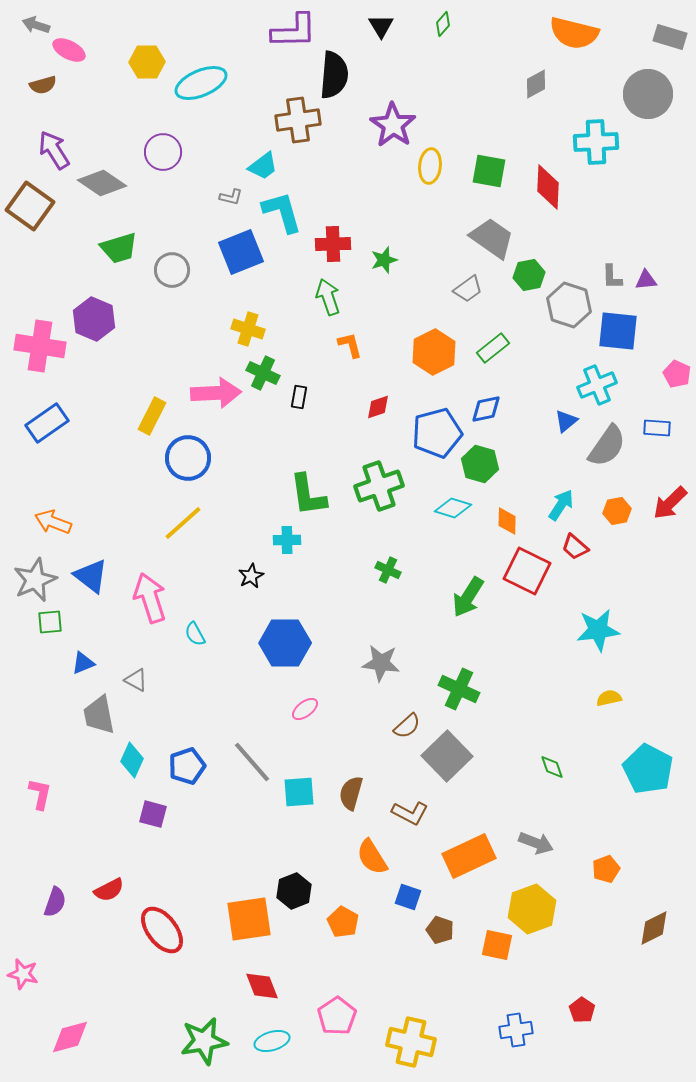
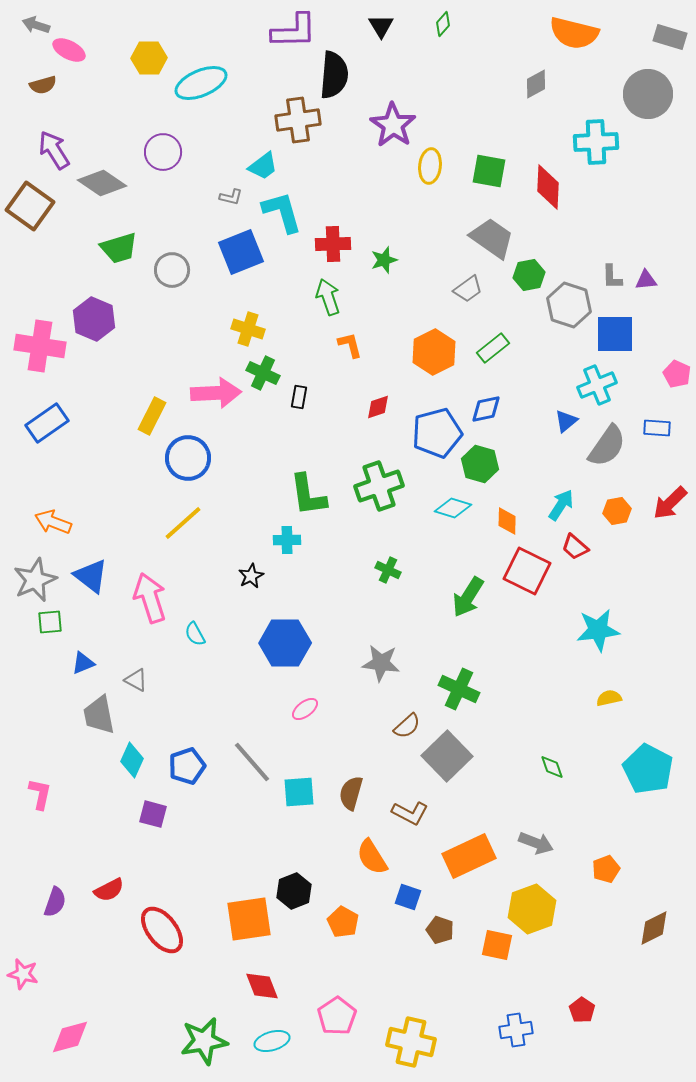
yellow hexagon at (147, 62): moved 2 px right, 4 px up
blue square at (618, 331): moved 3 px left, 3 px down; rotated 6 degrees counterclockwise
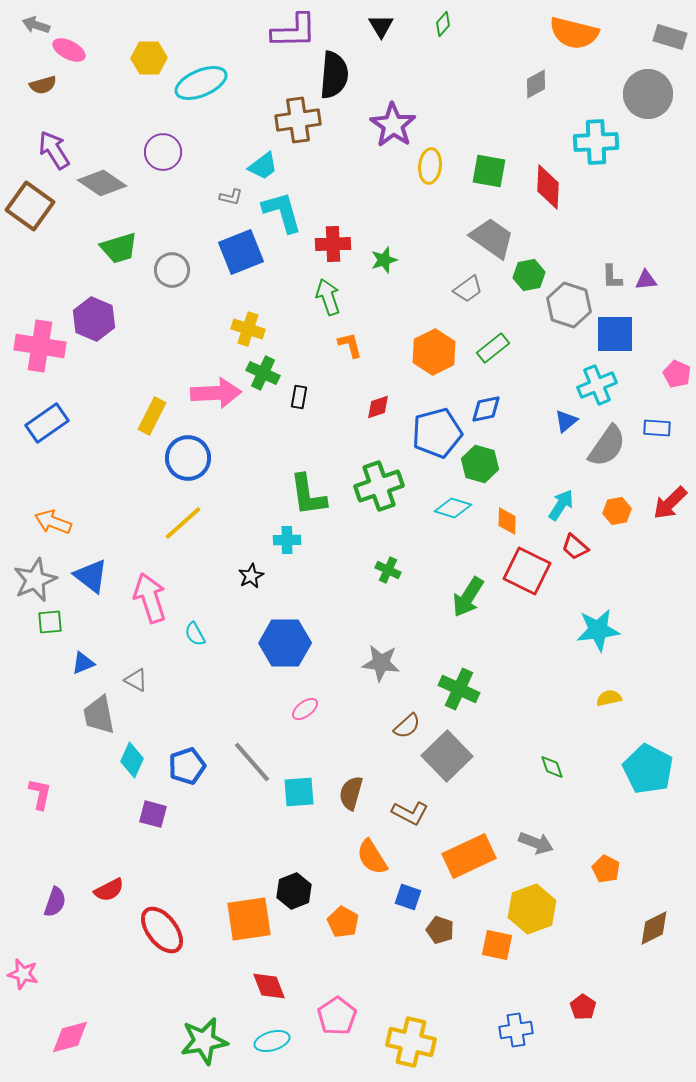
orange pentagon at (606, 869): rotated 24 degrees counterclockwise
red diamond at (262, 986): moved 7 px right
red pentagon at (582, 1010): moved 1 px right, 3 px up
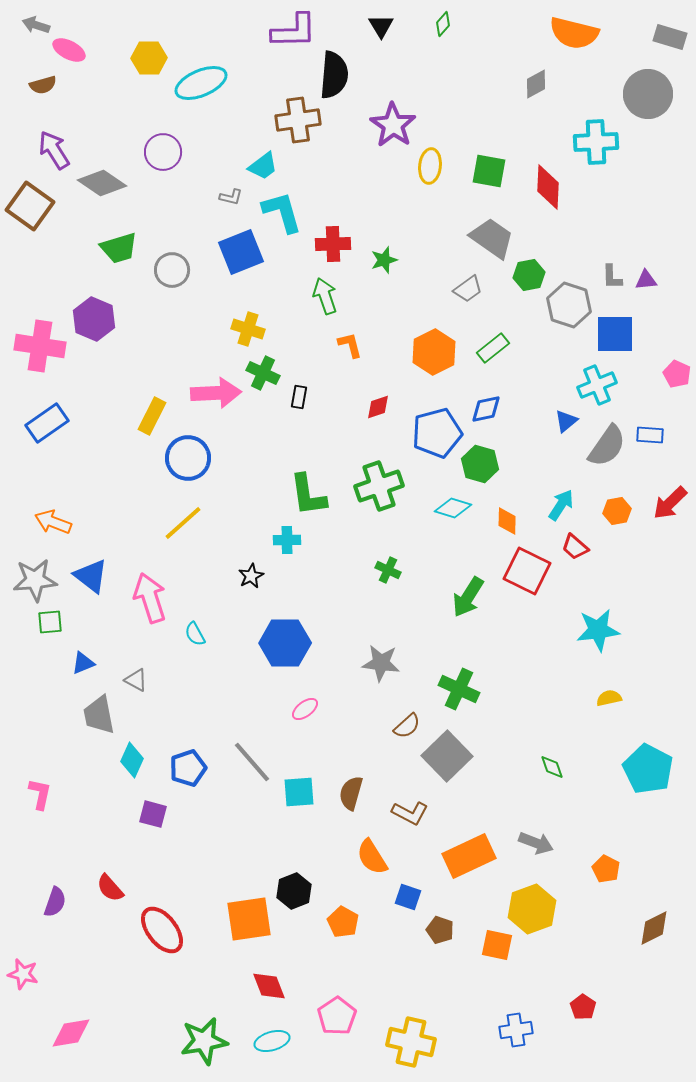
green arrow at (328, 297): moved 3 px left, 1 px up
blue rectangle at (657, 428): moved 7 px left, 7 px down
gray star at (35, 580): rotated 18 degrees clockwise
blue pentagon at (187, 766): moved 1 px right, 2 px down
red semicircle at (109, 890): moved 1 px right, 2 px up; rotated 76 degrees clockwise
pink diamond at (70, 1037): moved 1 px right, 4 px up; rotated 6 degrees clockwise
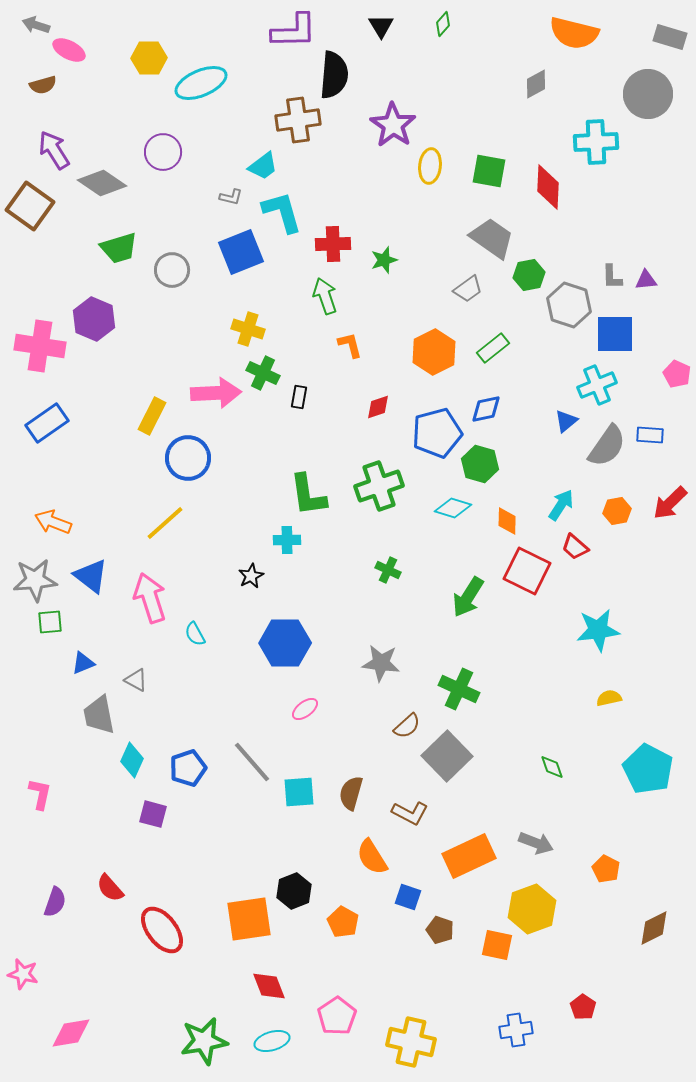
yellow line at (183, 523): moved 18 px left
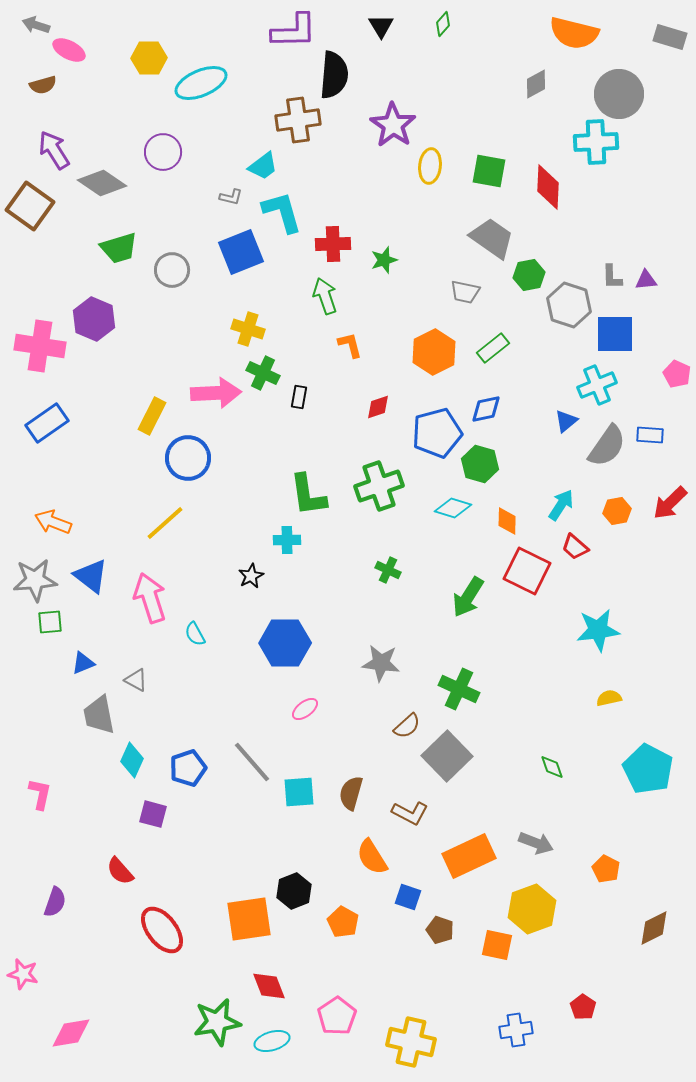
gray circle at (648, 94): moved 29 px left
gray trapezoid at (468, 289): moved 3 px left, 3 px down; rotated 48 degrees clockwise
red semicircle at (110, 888): moved 10 px right, 17 px up
green star at (204, 1041): moved 13 px right, 19 px up
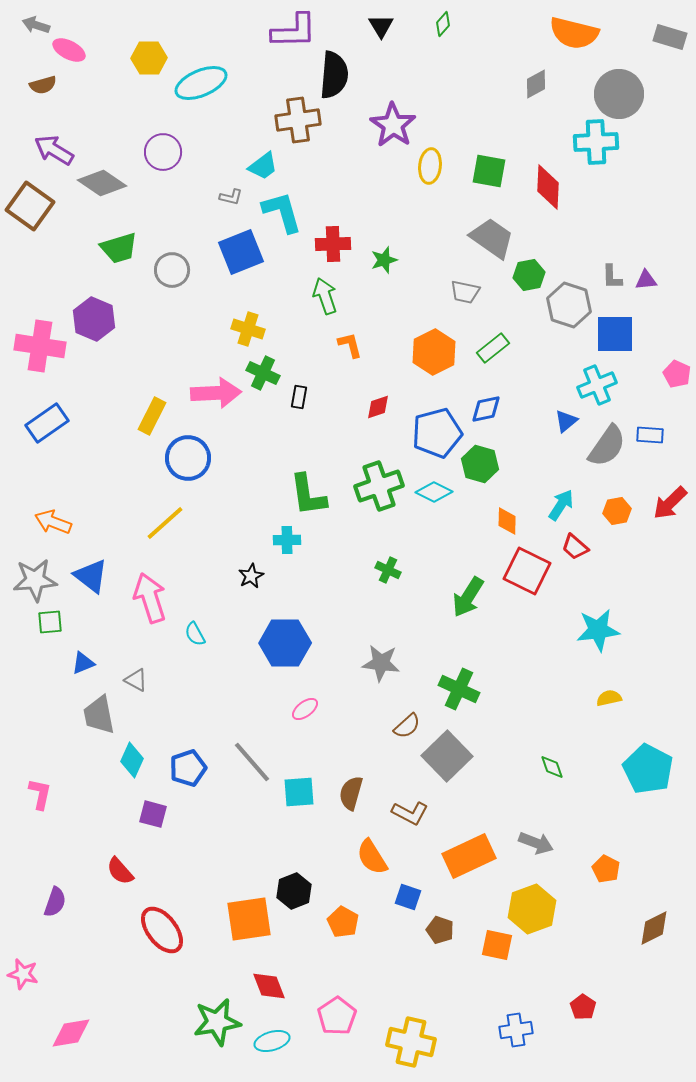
purple arrow at (54, 150): rotated 27 degrees counterclockwise
cyan diamond at (453, 508): moved 19 px left, 16 px up; rotated 9 degrees clockwise
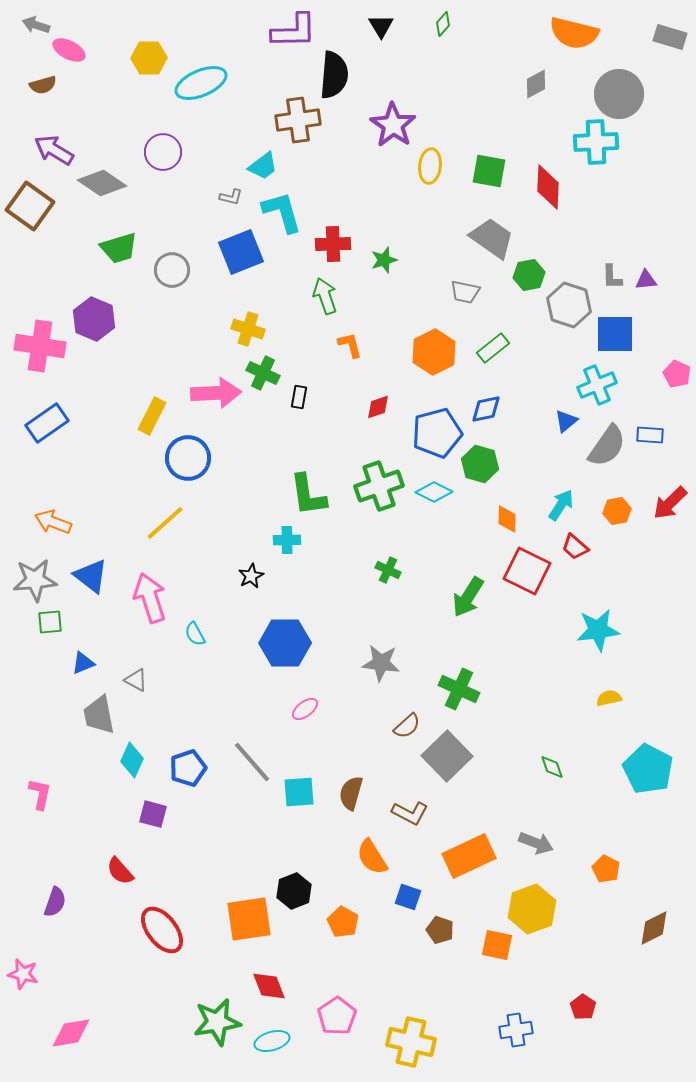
orange diamond at (507, 521): moved 2 px up
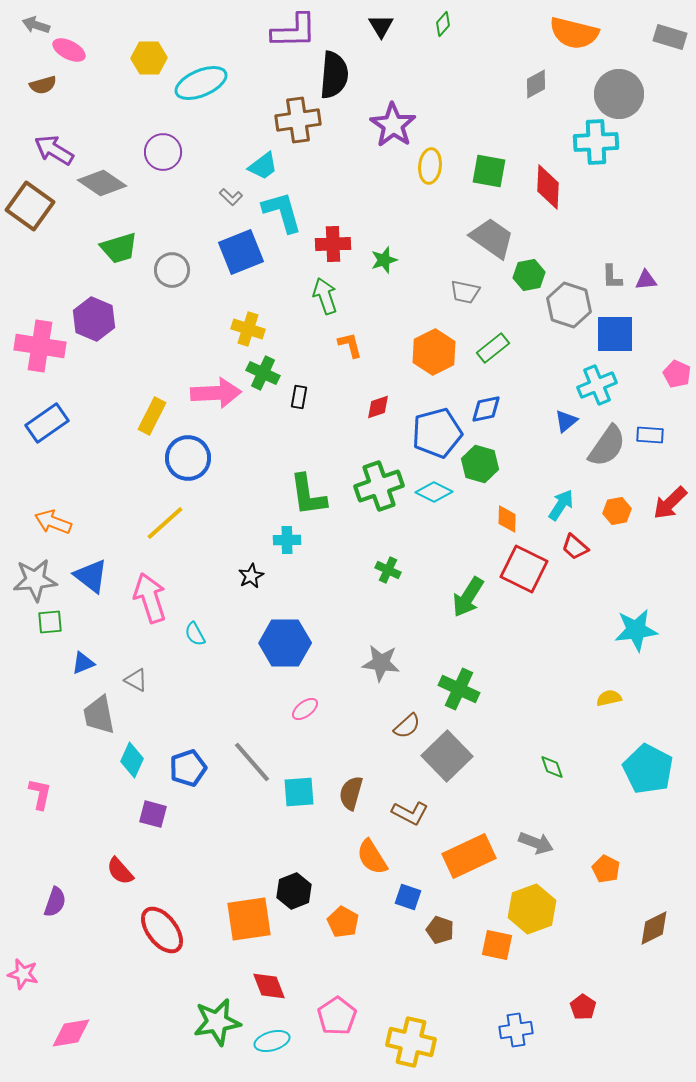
gray L-shape at (231, 197): rotated 30 degrees clockwise
red square at (527, 571): moved 3 px left, 2 px up
cyan star at (598, 630): moved 38 px right
